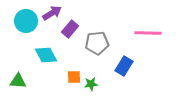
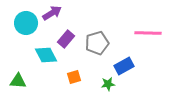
cyan circle: moved 2 px down
purple rectangle: moved 4 px left, 10 px down
gray pentagon: rotated 10 degrees counterclockwise
blue rectangle: rotated 30 degrees clockwise
orange square: rotated 16 degrees counterclockwise
green star: moved 17 px right
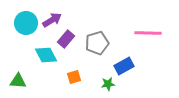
purple arrow: moved 7 px down
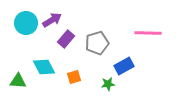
cyan diamond: moved 2 px left, 12 px down
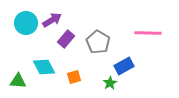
gray pentagon: moved 1 px right, 1 px up; rotated 25 degrees counterclockwise
green star: moved 2 px right, 1 px up; rotated 24 degrees counterclockwise
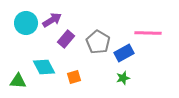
blue rectangle: moved 13 px up
green star: moved 13 px right, 5 px up; rotated 16 degrees clockwise
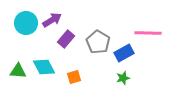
green triangle: moved 10 px up
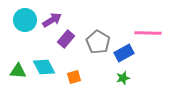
cyan circle: moved 1 px left, 3 px up
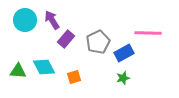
purple arrow: rotated 90 degrees counterclockwise
gray pentagon: rotated 15 degrees clockwise
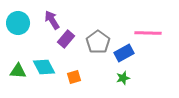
cyan circle: moved 7 px left, 3 px down
gray pentagon: rotated 10 degrees counterclockwise
